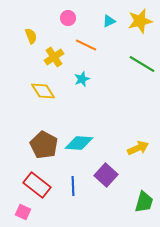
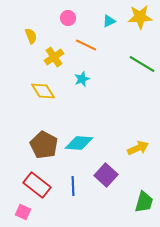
yellow star: moved 4 px up; rotated 10 degrees clockwise
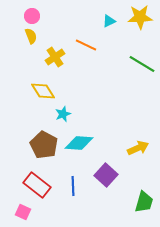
pink circle: moved 36 px left, 2 px up
yellow cross: moved 1 px right
cyan star: moved 19 px left, 35 px down
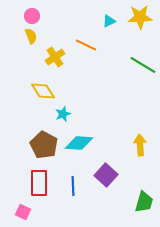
green line: moved 1 px right, 1 px down
yellow arrow: moved 2 px right, 3 px up; rotated 70 degrees counterclockwise
red rectangle: moved 2 px right, 2 px up; rotated 52 degrees clockwise
